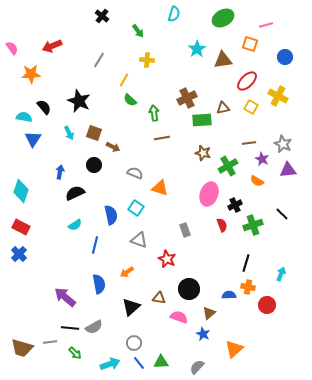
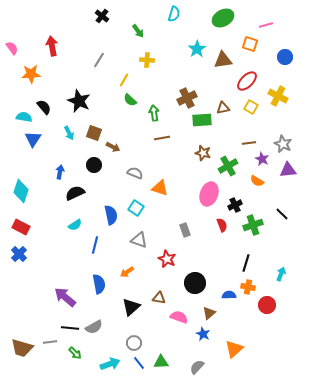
red arrow at (52, 46): rotated 102 degrees clockwise
black circle at (189, 289): moved 6 px right, 6 px up
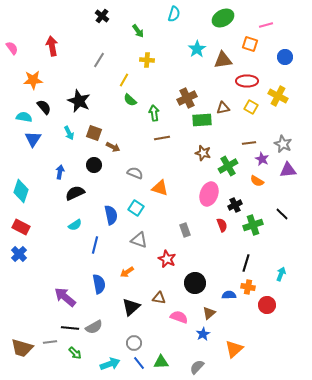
orange star at (31, 74): moved 2 px right, 6 px down
red ellipse at (247, 81): rotated 45 degrees clockwise
blue star at (203, 334): rotated 16 degrees clockwise
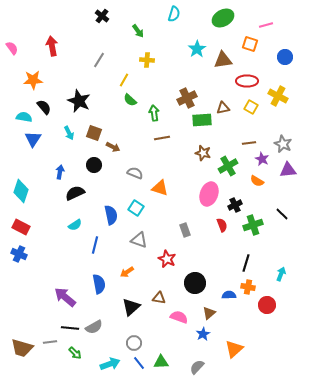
blue cross at (19, 254): rotated 21 degrees counterclockwise
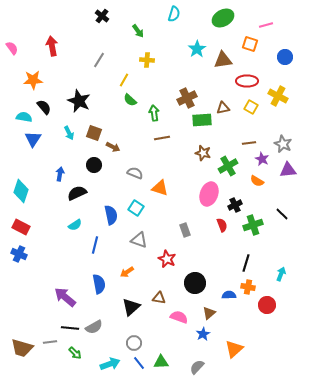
blue arrow at (60, 172): moved 2 px down
black semicircle at (75, 193): moved 2 px right
